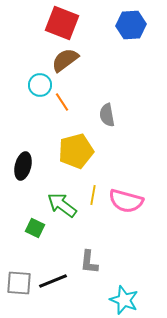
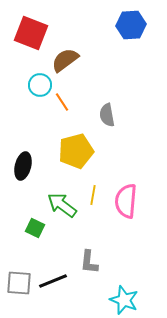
red square: moved 31 px left, 10 px down
pink semicircle: rotated 80 degrees clockwise
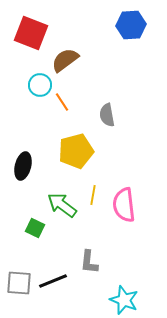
pink semicircle: moved 2 px left, 4 px down; rotated 12 degrees counterclockwise
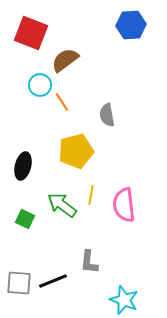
yellow line: moved 2 px left
green square: moved 10 px left, 9 px up
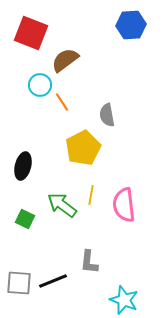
yellow pentagon: moved 7 px right, 3 px up; rotated 12 degrees counterclockwise
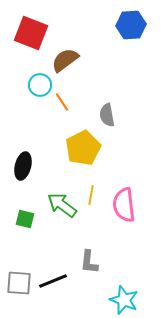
green square: rotated 12 degrees counterclockwise
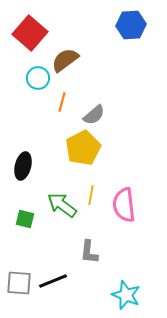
red square: moved 1 px left; rotated 20 degrees clockwise
cyan circle: moved 2 px left, 7 px up
orange line: rotated 48 degrees clockwise
gray semicircle: moved 13 px left; rotated 120 degrees counterclockwise
gray L-shape: moved 10 px up
cyan star: moved 2 px right, 5 px up
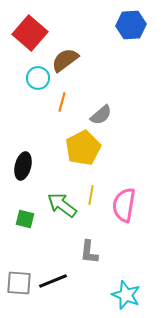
gray semicircle: moved 7 px right
pink semicircle: rotated 16 degrees clockwise
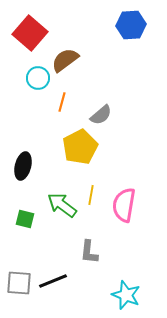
yellow pentagon: moved 3 px left, 1 px up
